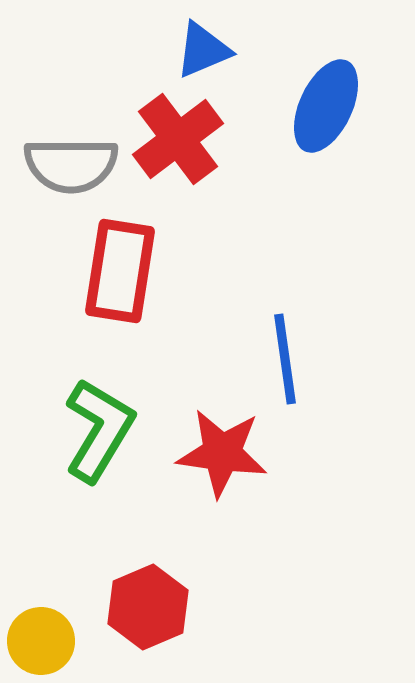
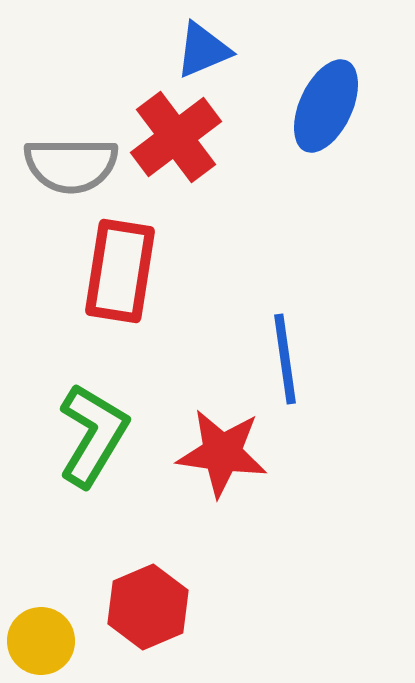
red cross: moved 2 px left, 2 px up
green L-shape: moved 6 px left, 5 px down
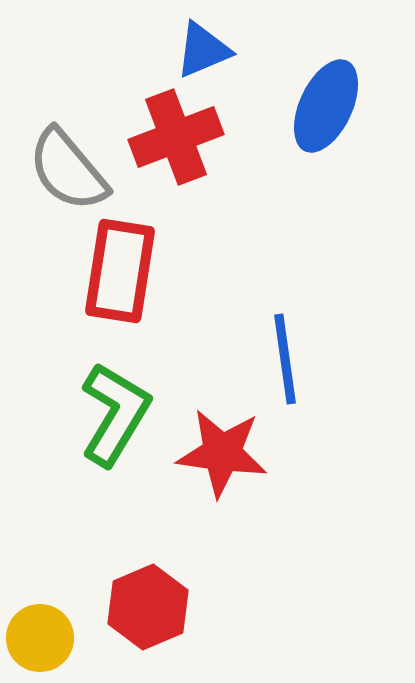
red cross: rotated 16 degrees clockwise
gray semicircle: moved 3 px left, 5 px down; rotated 50 degrees clockwise
green L-shape: moved 22 px right, 21 px up
yellow circle: moved 1 px left, 3 px up
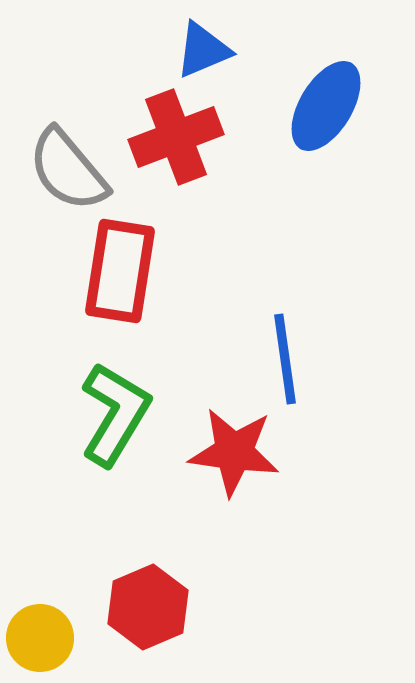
blue ellipse: rotated 6 degrees clockwise
red star: moved 12 px right, 1 px up
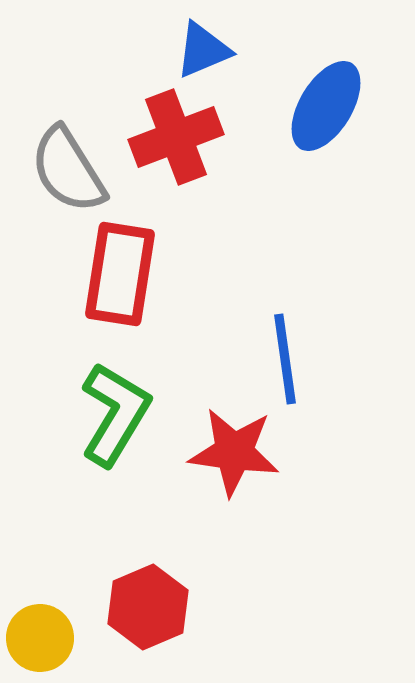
gray semicircle: rotated 8 degrees clockwise
red rectangle: moved 3 px down
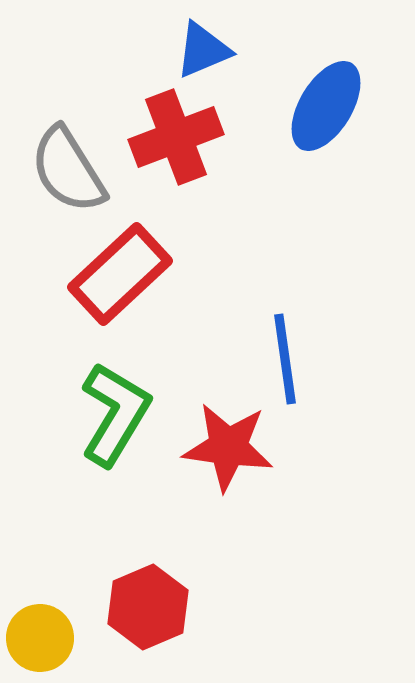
red rectangle: rotated 38 degrees clockwise
red star: moved 6 px left, 5 px up
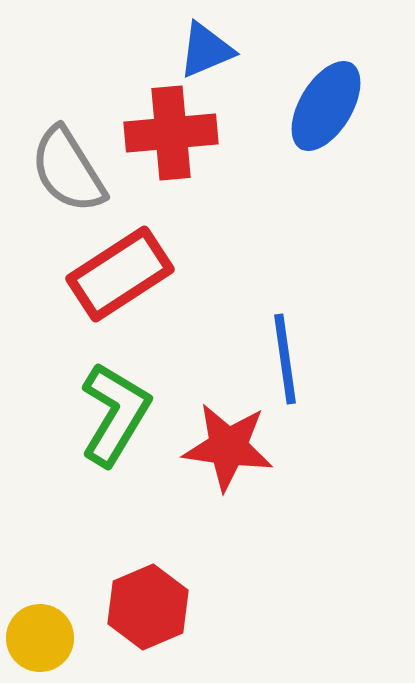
blue triangle: moved 3 px right
red cross: moved 5 px left, 4 px up; rotated 16 degrees clockwise
red rectangle: rotated 10 degrees clockwise
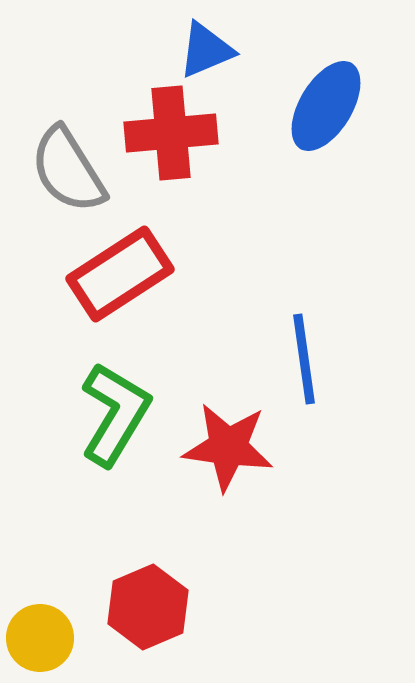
blue line: moved 19 px right
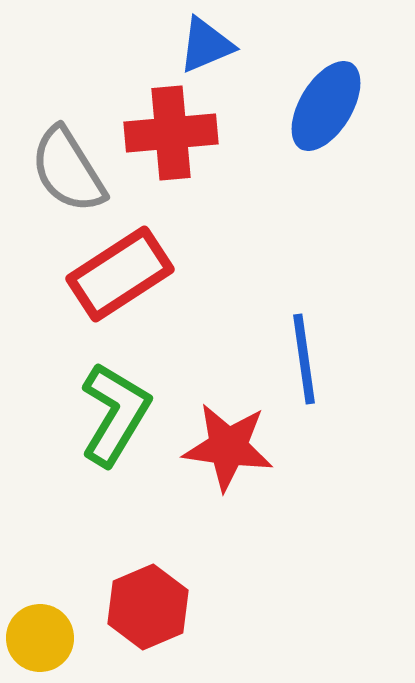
blue triangle: moved 5 px up
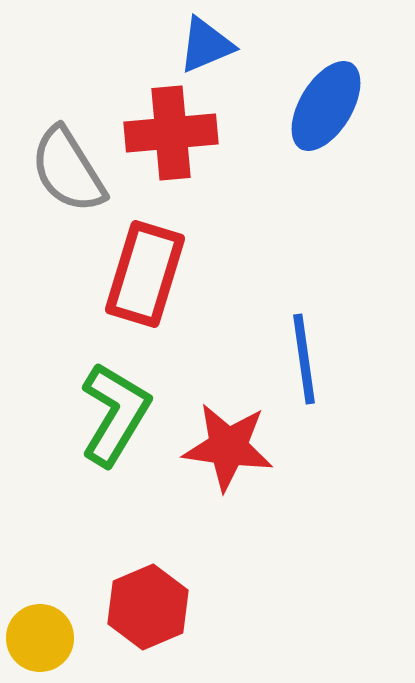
red rectangle: moved 25 px right; rotated 40 degrees counterclockwise
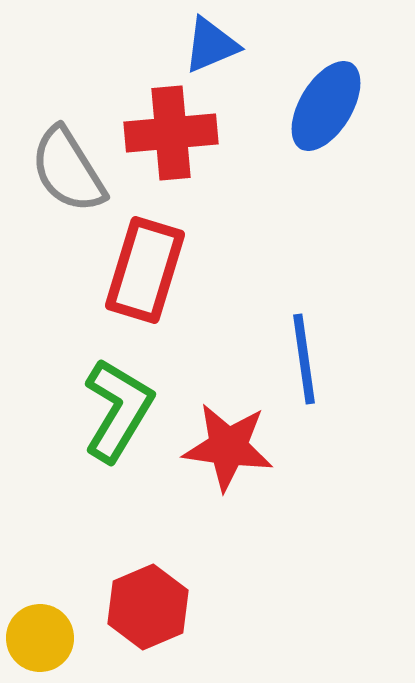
blue triangle: moved 5 px right
red rectangle: moved 4 px up
green L-shape: moved 3 px right, 4 px up
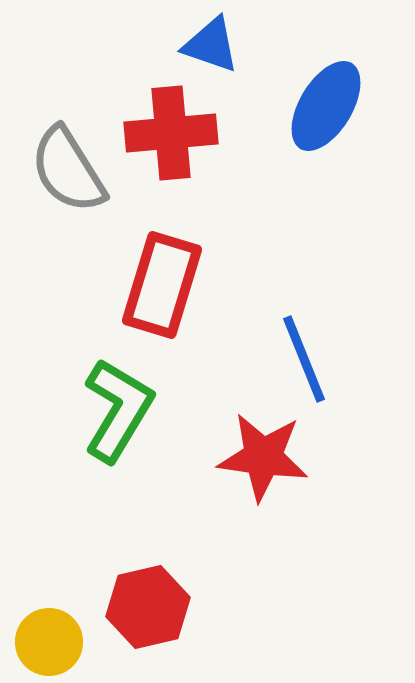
blue triangle: rotated 42 degrees clockwise
red rectangle: moved 17 px right, 15 px down
blue line: rotated 14 degrees counterclockwise
red star: moved 35 px right, 10 px down
red hexagon: rotated 10 degrees clockwise
yellow circle: moved 9 px right, 4 px down
